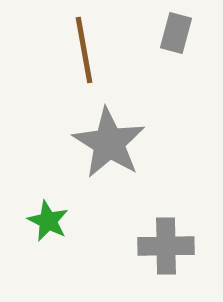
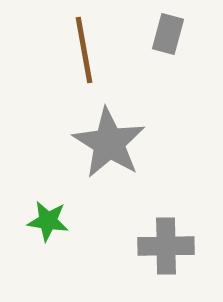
gray rectangle: moved 8 px left, 1 px down
green star: rotated 18 degrees counterclockwise
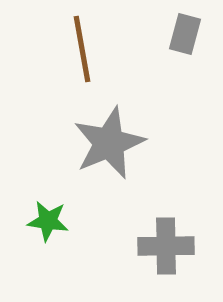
gray rectangle: moved 17 px right
brown line: moved 2 px left, 1 px up
gray star: rotated 18 degrees clockwise
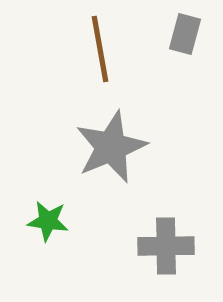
brown line: moved 18 px right
gray star: moved 2 px right, 4 px down
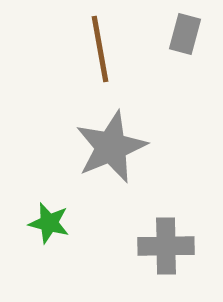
green star: moved 1 px right, 2 px down; rotated 6 degrees clockwise
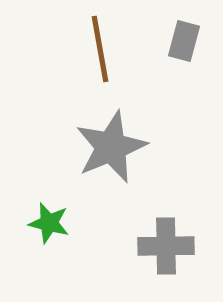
gray rectangle: moved 1 px left, 7 px down
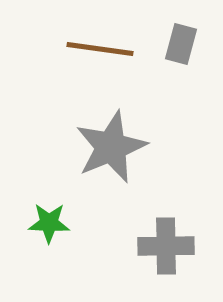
gray rectangle: moved 3 px left, 3 px down
brown line: rotated 72 degrees counterclockwise
green star: rotated 12 degrees counterclockwise
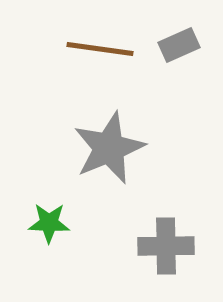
gray rectangle: moved 2 px left, 1 px down; rotated 51 degrees clockwise
gray star: moved 2 px left, 1 px down
